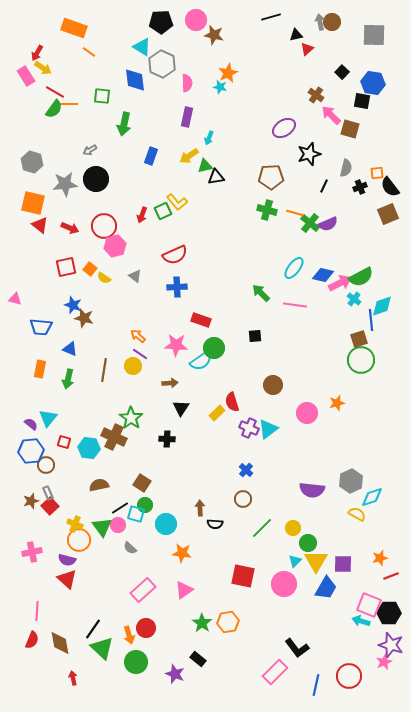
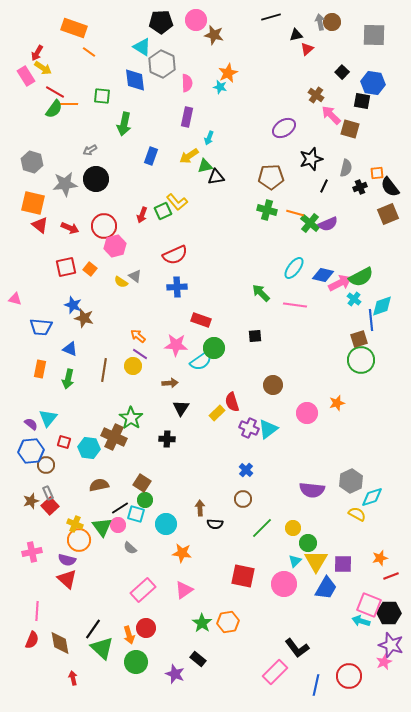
black star at (309, 154): moved 2 px right, 5 px down
yellow semicircle at (104, 278): moved 17 px right, 4 px down
green circle at (145, 505): moved 5 px up
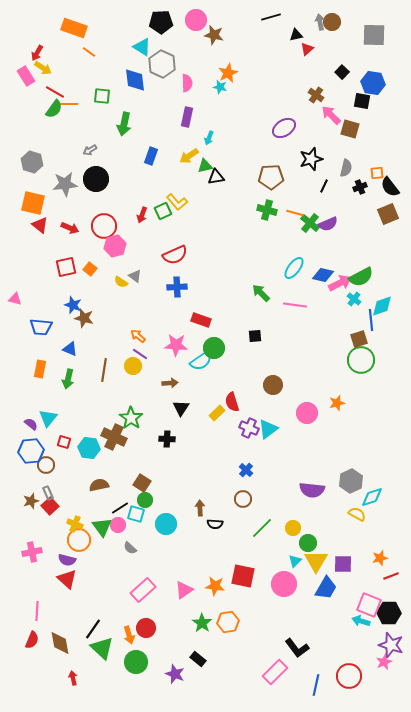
orange star at (182, 553): moved 33 px right, 33 px down
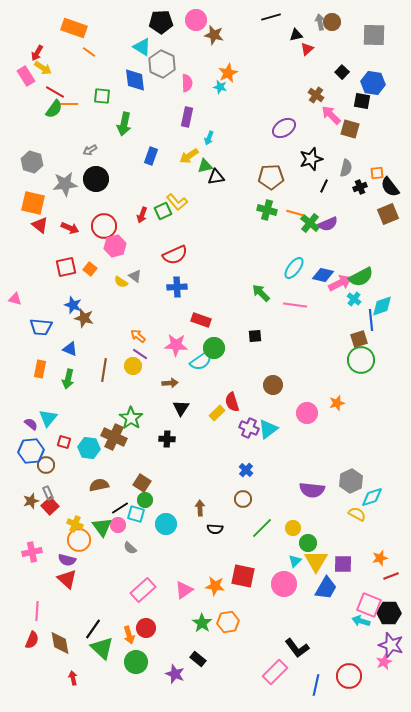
black semicircle at (215, 524): moved 5 px down
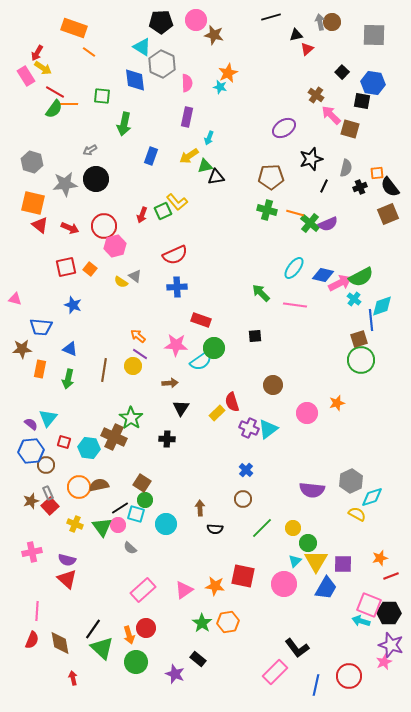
brown star at (84, 318): moved 62 px left, 31 px down; rotated 18 degrees counterclockwise
orange circle at (79, 540): moved 53 px up
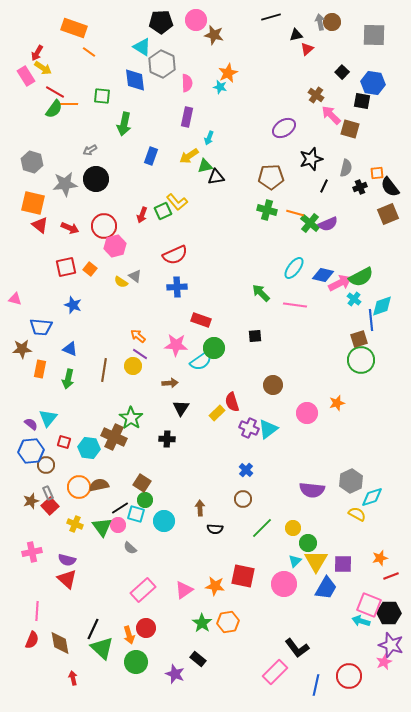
cyan circle at (166, 524): moved 2 px left, 3 px up
black line at (93, 629): rotated 10 degrees counterclockwise
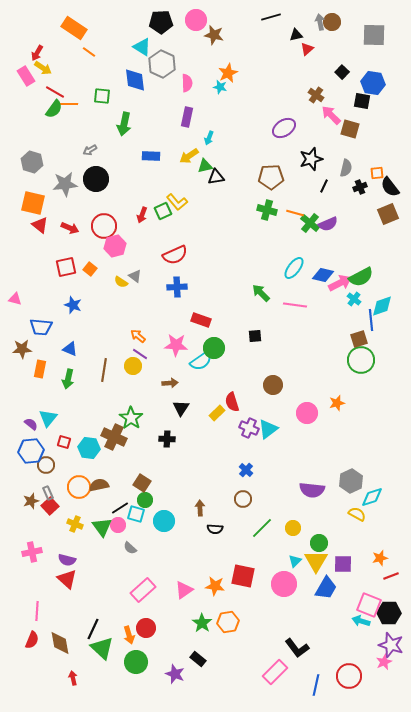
orange rectangle at (74, 28): rotated 15 degrees clockwise
blue rectangle at (151, 156): rotated 72 degrees clockwise
green circle at (308, 543): moved 11 px right
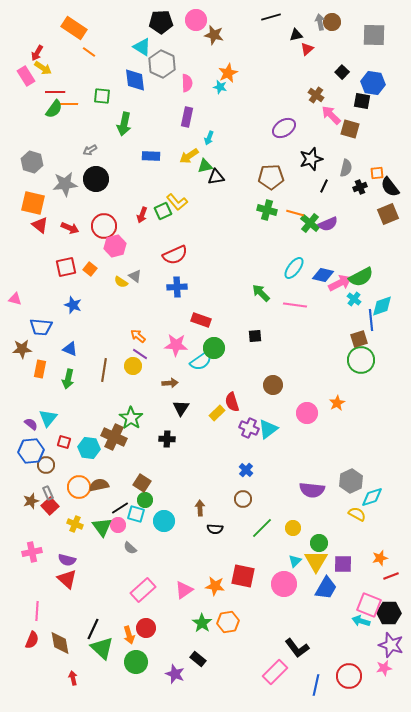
red line at (55, 92): rotated 30 degrees counterclockwise
orange star at (337, 403): rotated 14 degrees counterclockwise
pink star at (384, 662): moved 6 px down; rotated 14 degrees clockwise
